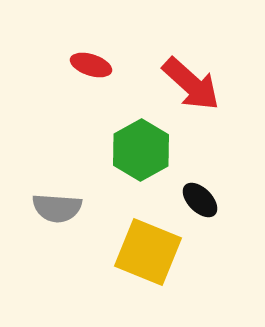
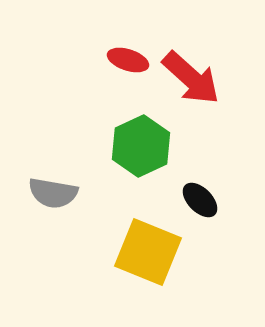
red ellipse: moved 37 px right, 5 px up
red arrow: moved 6 px up
green hexagon: moved 4 px up; rotated 4 degrees clockwise
gray semicircle: moved 4 px left, 15 px up; rotated 6 degrees clockwise
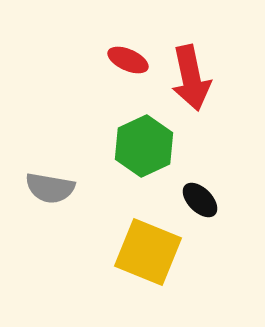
red ellipse: rotated 6 degrees clockwise
red arrow: rotated 36 degrees clockwise
green hexagon: moved 3 px right
gray semicircle: moved 3 px left, 5 px up
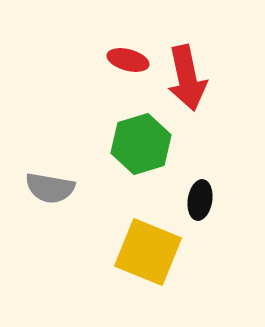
red ellipse: rotated 9 degrees counterclockwise
red arrow: moved 4 px left
green hexagon: moved 3 px left, 2 px up; rotated 8 degrees clockwise
black ellipse: rotated 54 degrees clockwise
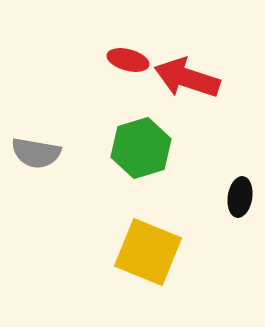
red arrow: rotated 120 degrees clockwise
green hexagon: moved 4 px down
gray semicircle: moved 14 px left, 35 px up
black ellipse: moved 40 px right, 3 px up
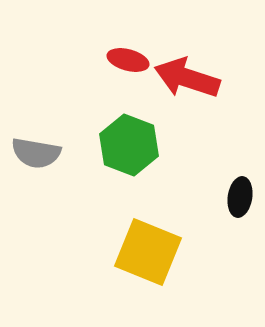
green hexagon: moved 12 px left, 3 px up; rotated 22 degrees counterclockwise
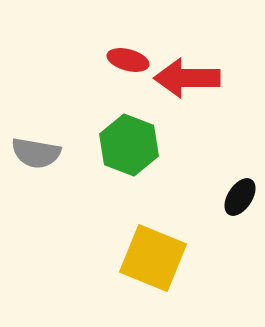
red arrow: rotated 18 degrees counterclockwise
black ellipse: rotated 24 degrees clockwise
yellow square: moved 5 px right, 6 px down
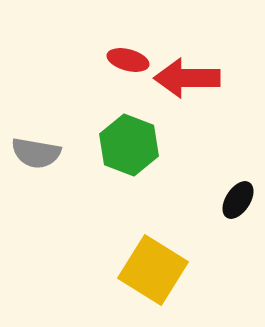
black ellipse: moved 2 px left, 3 px down
yellow square: moved 12 px down; rotated 10 degrees clockwise
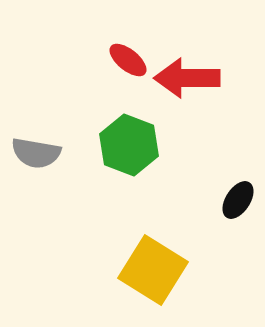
red ellipse: rotated 24 degrees clockwise
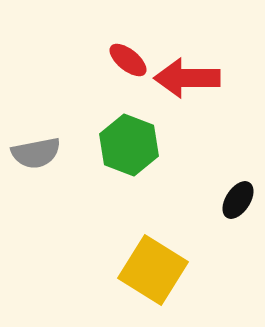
gray semicircle: rotated 21 degrees counterclockwise
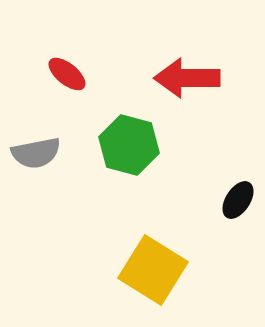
red ellipse: moved 61 px left, 14 px down
green hexagon: rotated 6 degrees counterclockwise
